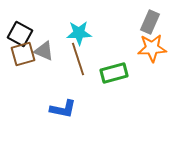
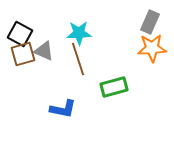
green rectangle: moved 14 px down
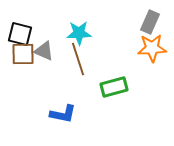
black square: rotated 15 degrees counterclockwise
brown square: rotated 15 degrees clockwise
blue L-shape: moved 5 px down
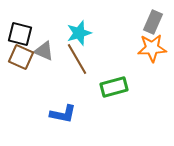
gray rectangle: moved 3 px right
cyan star: rotated 15 degrees counterclockwise
brown square: moved 2 px left, 3 px down; rotated 25 degrees clockwise
brown line: moved 1 px left; rotated 12 degrees counterclockwise
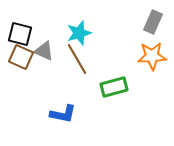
orange star: moved 8 px down
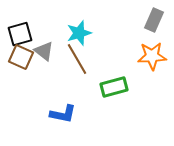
gray rectangle: moved 1 px right, 2 px up
black square: rotated 30 degrees counterclockwise
gray triangle: rotated 15 degrees clockwise
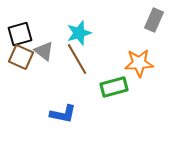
orange star: moved 13 px left, 7 px down
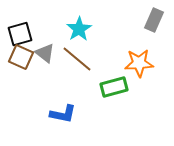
cyan star: moved 4 px up; rotated 15 degrees counterclockwise
gray triangle: moved 1 px right, 2 px down
brown line: rotated 20 degrees counterclockwise
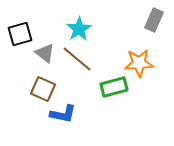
brown square: moved 22 px right, 32 px down
